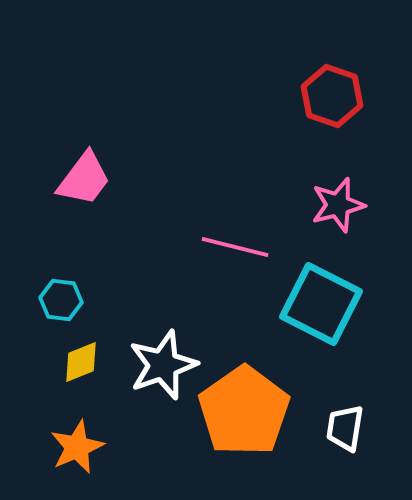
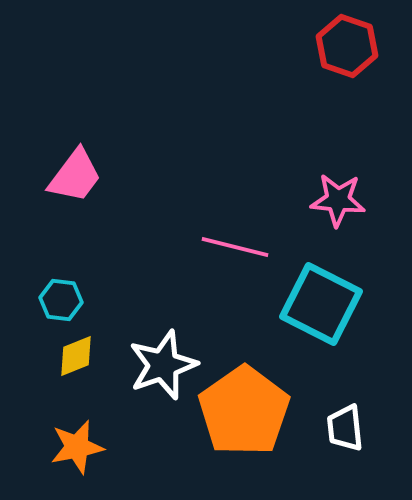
red hexagon: moved 15 px right, 50 px up
pink trapezoid: moved 9 px left, 3 px up
pink star: moved 5 px up; rotated 20 degrees clockwise
yellow diamond: moved 5 px left, 6 px up
white trapezoid: rotated 15 degrees counterclockwise
orange star: rotated 12 degrees clockwise
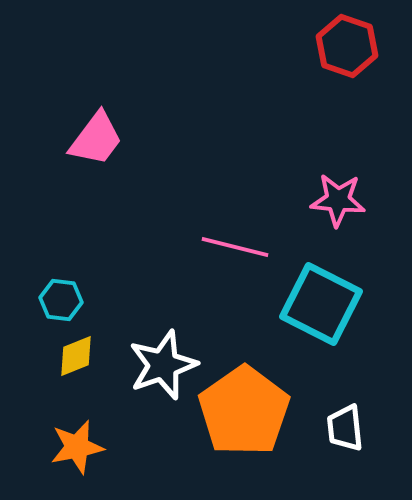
pink trapezoid: moved 21 px right, 37 px up
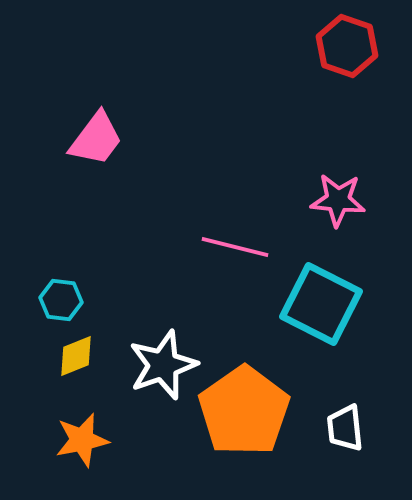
orange star: moved 5 px right, 7 px up
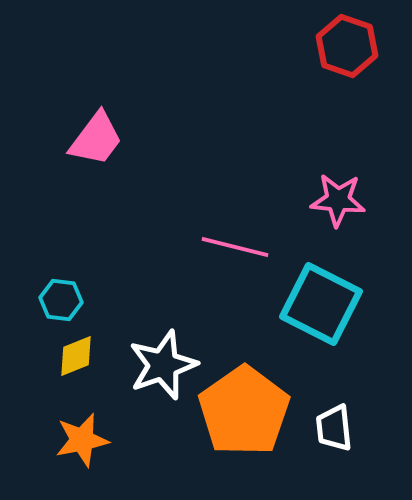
white trapezoid: moved 11 px left
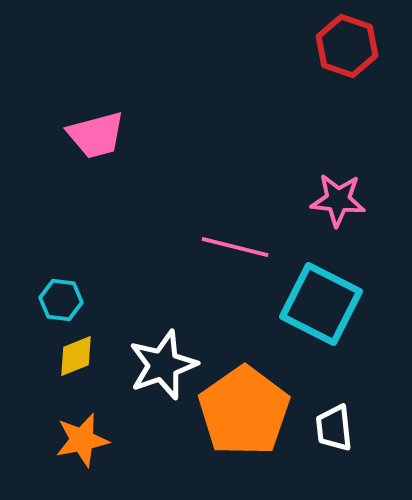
pink trapezoid: moved 4 px up; rotated 38 degrees clockwise
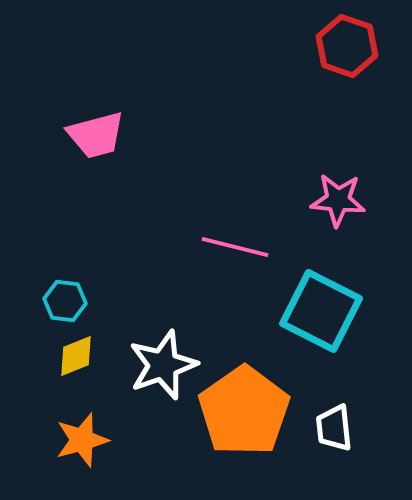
cyan hexagon: moved 4 px right, 1 px down
cyan square: moved 7 px down
orange star: rotated 4 degrees counterclockwise
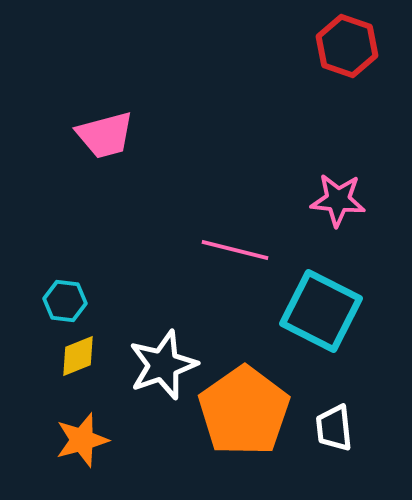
pink trapezoid: moved 9 px right
pink line: moved 3 px down
yellow diamond: moved 2 px right
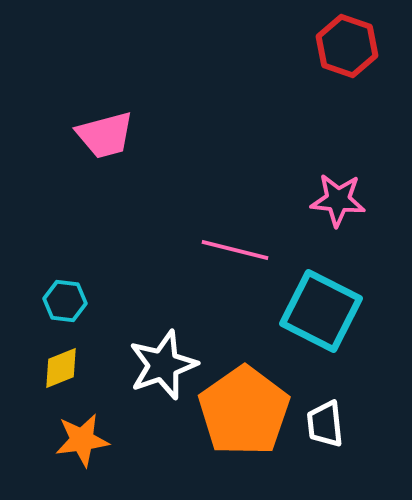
yellow diamond: moved 17 px left, 12 px down
white trapezoid: moved 9 px left, 4 px up
orange star: rotated 8 degrees clockwise
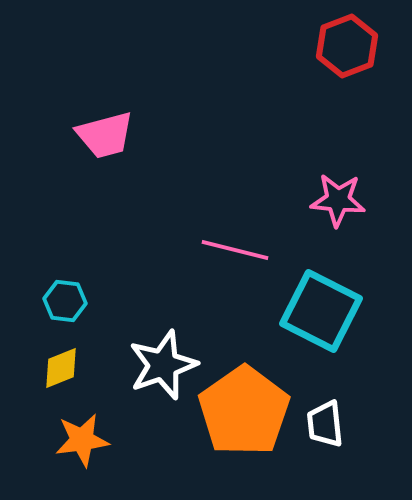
red hexagon: rotated 20 degrees clockwise
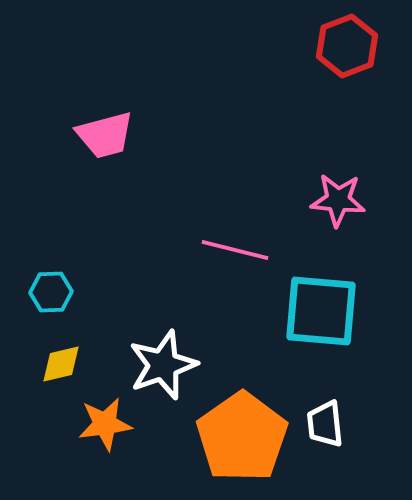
cyan hexagon: moved 14 px left, 9 px up; rotated 9 degrees counterclockwise
cyan square: rotated 22 degrees counterclockwise
yellow diamond: moved 4 px up; rotated 9 degrees clockwise
orange pentagon: moved 2 px left, 26 px down
orange star: moved 23 px right, 16 px up
